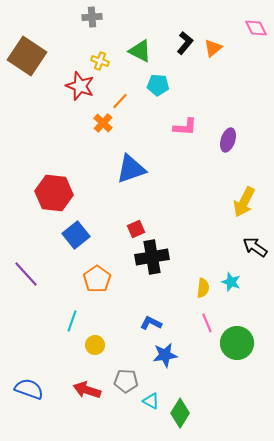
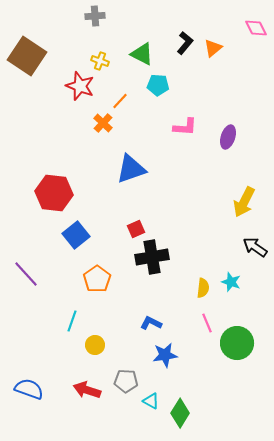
gray cross: moved 3 px right, 1 px up
green triangle: moved 2 px right, 3 px down
purple ellipse: moved 3 px up
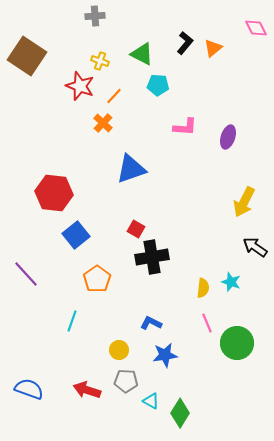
orange line: moved 6 px left, 5 px up
red square: rotated 36 degrees counterclockwise
yellow circle: moved 24 px right, 5 px down
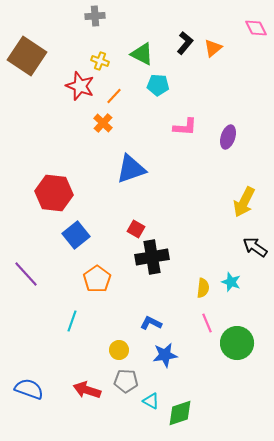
green diamond: rotated 40 degrees clockwise
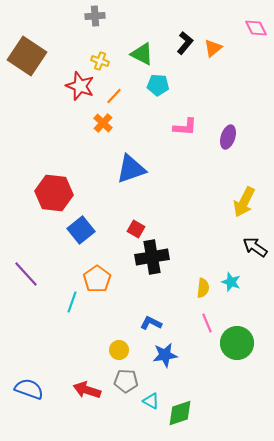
blue square: moved 5 px right, 5 px up
cyan line: moved 19 px up
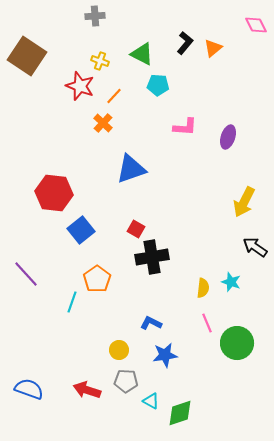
pink diamond: moved 3 px up
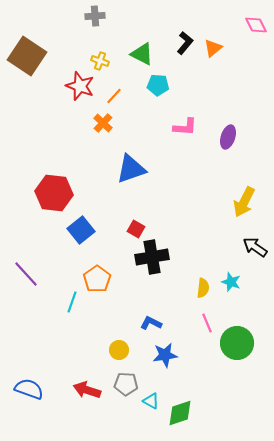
gray pentagon: moved 3 px down
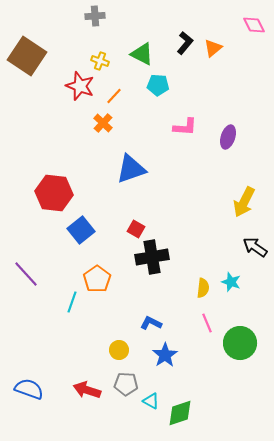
pink diamond: moved 2 px left
green circle: moved 3 px right
blue star: rotated 25 degrees counterclockwise
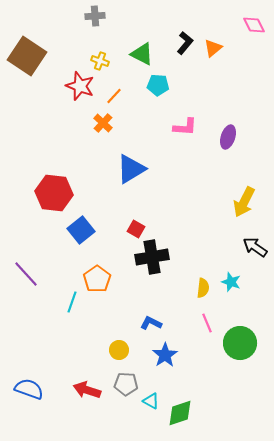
blue triangle: rotated 12 degrees counterclockwise
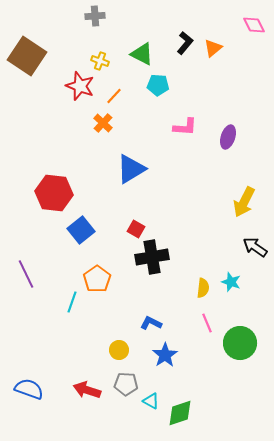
purple line: rotated 16 degrees clockwise
